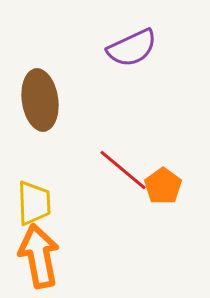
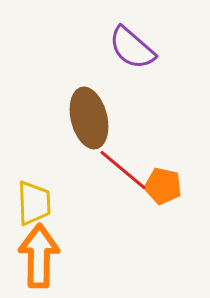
purple semicircle: rotated 66 degrees clockwise
brown ellipse: moved 49 px right, 18 px down; rotated 6 degrees counterclockwise
orange pentagon: rotated 24 degrees counterclockwise
orange arrow: rotated 12 degrees clockwise
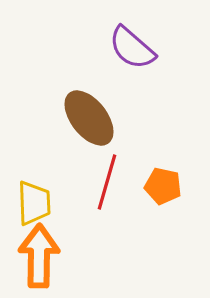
brown ellipse: rotated 24 degrees counterclockwise
red line: moved 16 px left, 12 px down; rotated 66 degrees clockwise
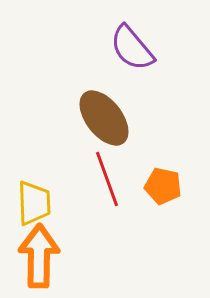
purple semicircle: rotated 9 degrees clockwise
brown ellipse: moved 15 px right
red line: moved 3 px up; rotated 36 degrees counterclockwise
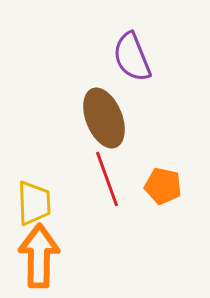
purple semicircle: moved 9 px down; rotated 18 degrees clockwise
brown ellipse: rotated 16 degrees clockwise
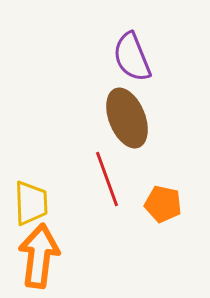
brown ellipse: moved 23 px right
orange pentagon: moved 18 px down
yellow trapezoid: moved 3 px left
orange arrow: rotated 6 degrees clockwise
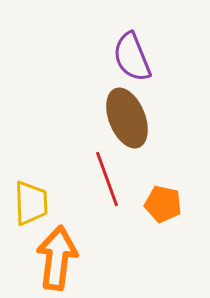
orange arrow: moved 18 px right, 2 px down
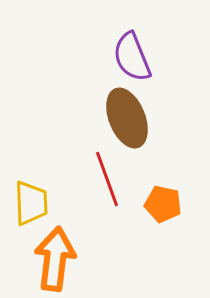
orange arrow: moved 2 px left, 1 px down
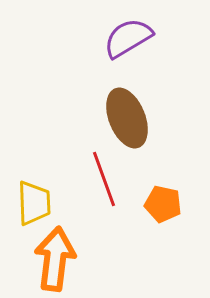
purple semicircle: moved 4 px left, 19 px up; rotated 81 degrees clockwise
red line: moved 3 px left
yellow trapezoid: moved 3 px right
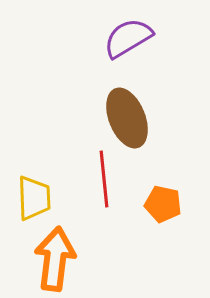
red line: rotated 14 degrees clockwise
yellow trapezoid: moved 5 px up
